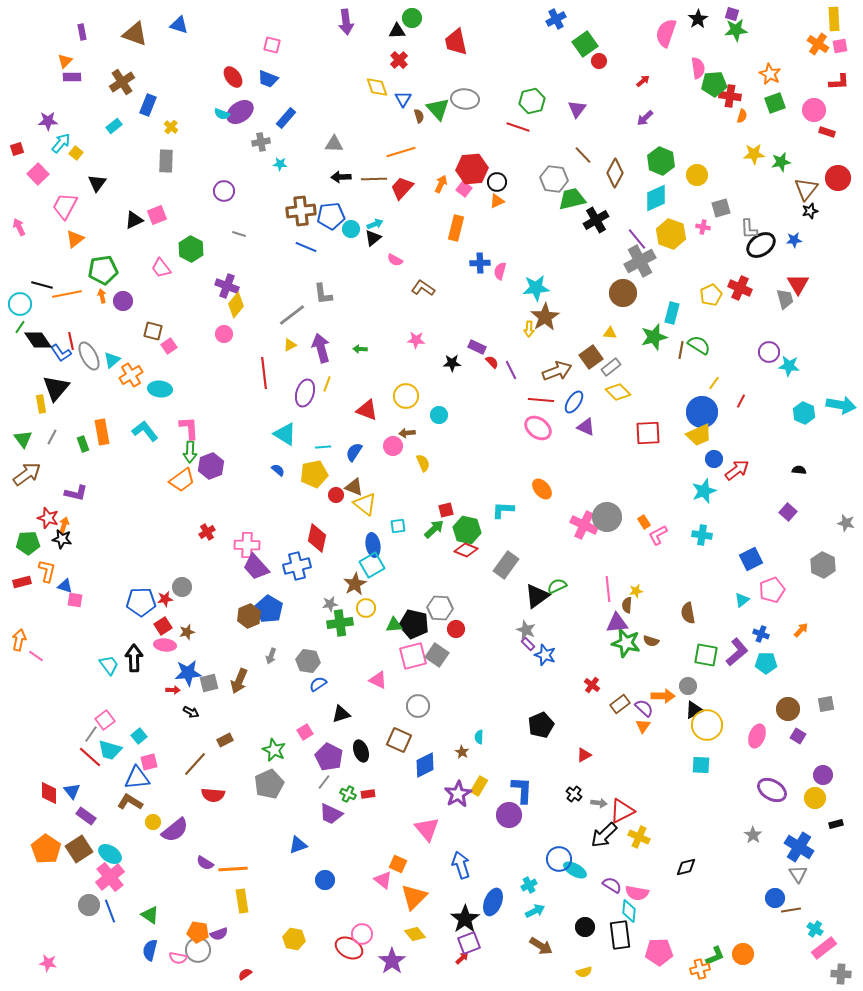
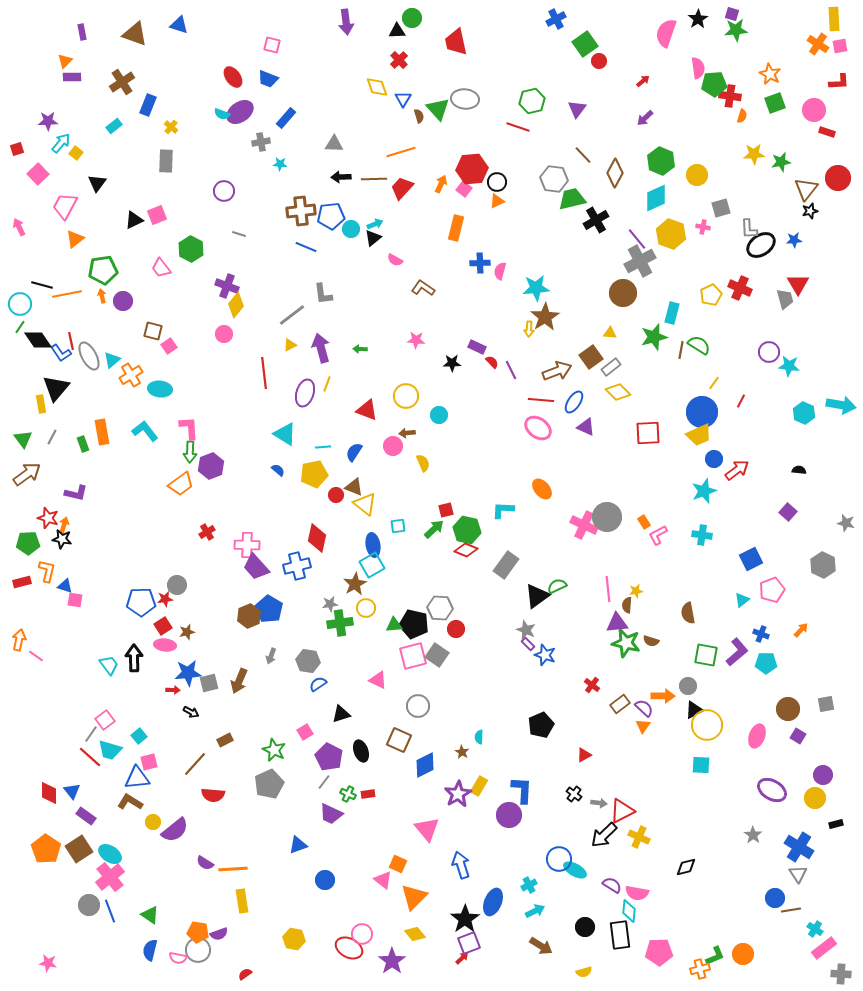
orange trapezoid at (182, 480): moved 1 px left, 4 px down
gray circle at (182, 587): moved 5 px left, 2 px up
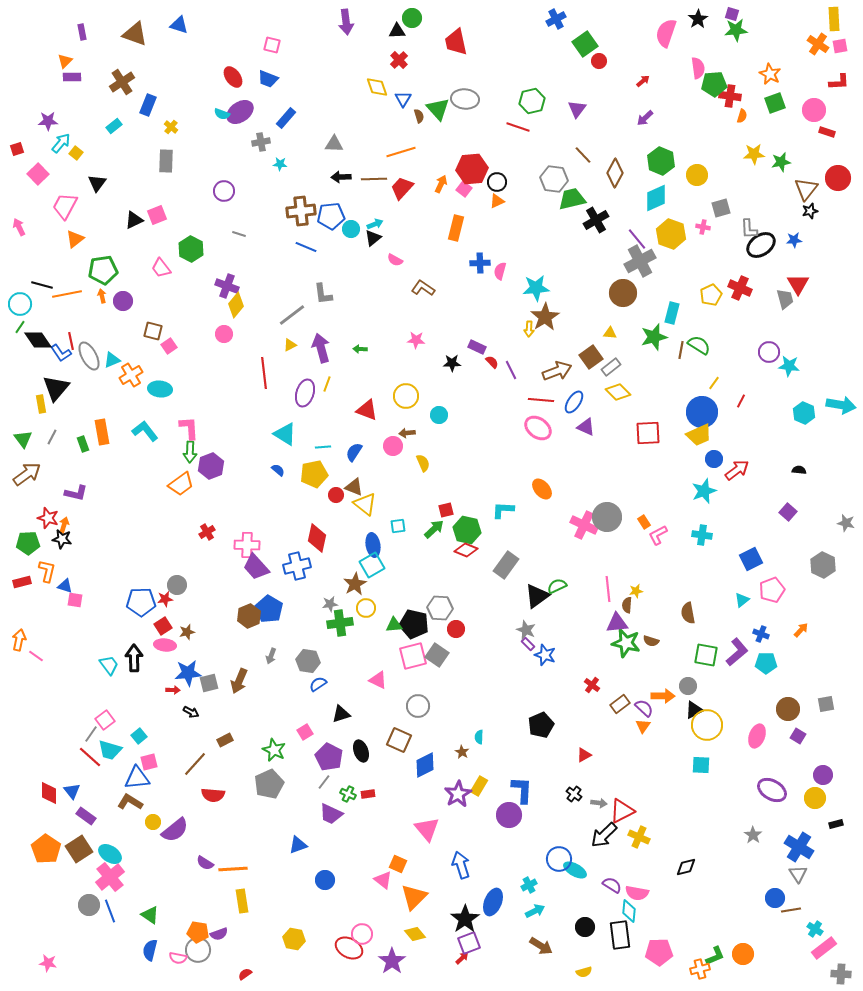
cyan triangle at (112, 360): rotated 18 degrees clockwise
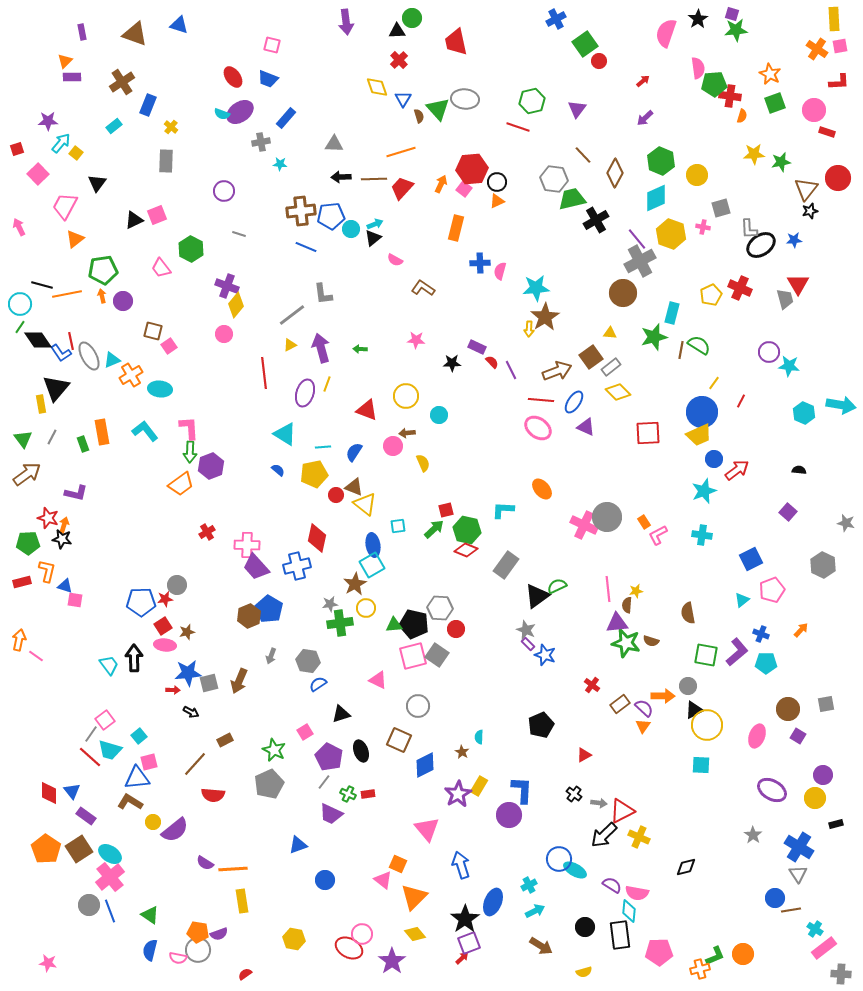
orange cross at (818, 44): moved 1 px left, 5 px down
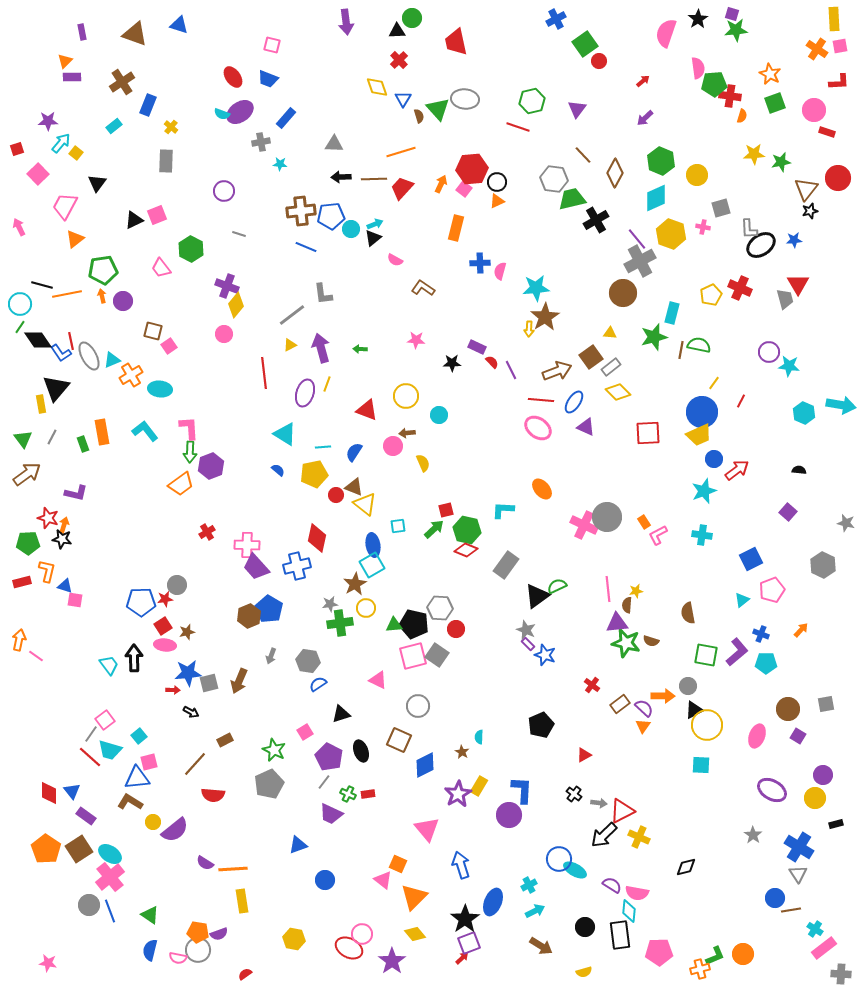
green semicircle at (699, 345): rotated 20 degrees counterclockwise
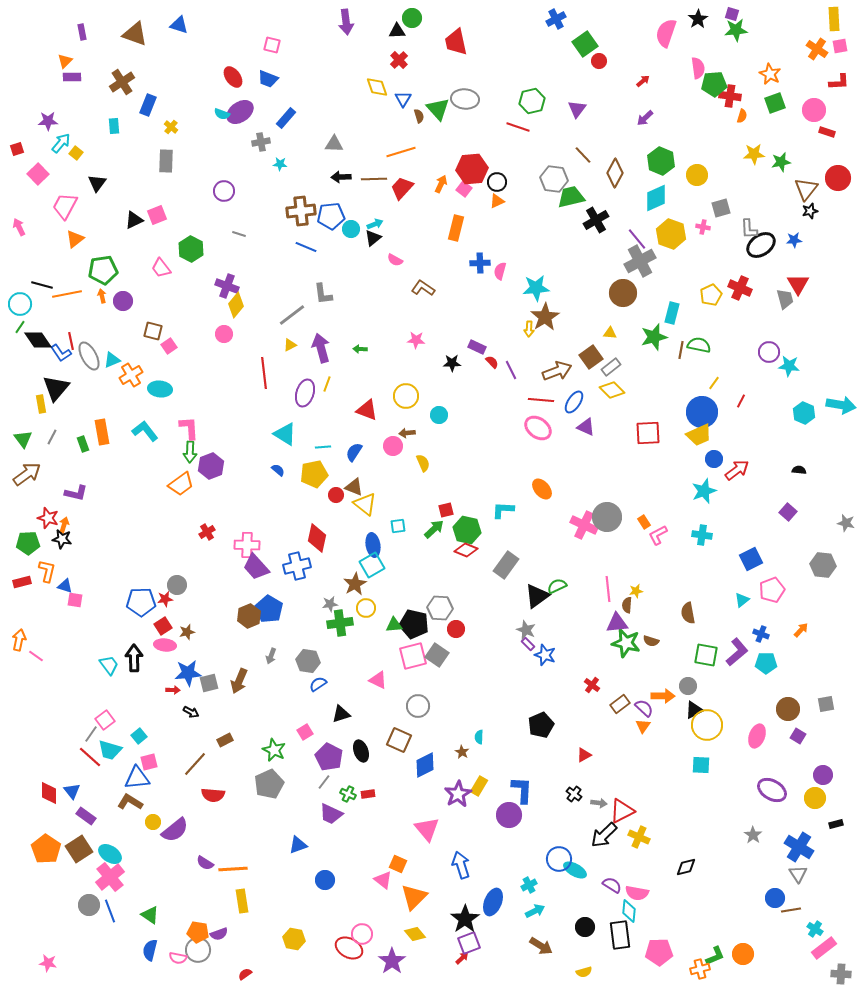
cyan rectangle at (114, 126): rotated 56 degrees counterclockwise
green trapezoid at (572, 199): moved 1 px left, 2 px up
yellow diamond at (618, 392): moved 6 px left, 2 px up
gray hexagon at (823, 565): rotated 20 degrees counterclockwise
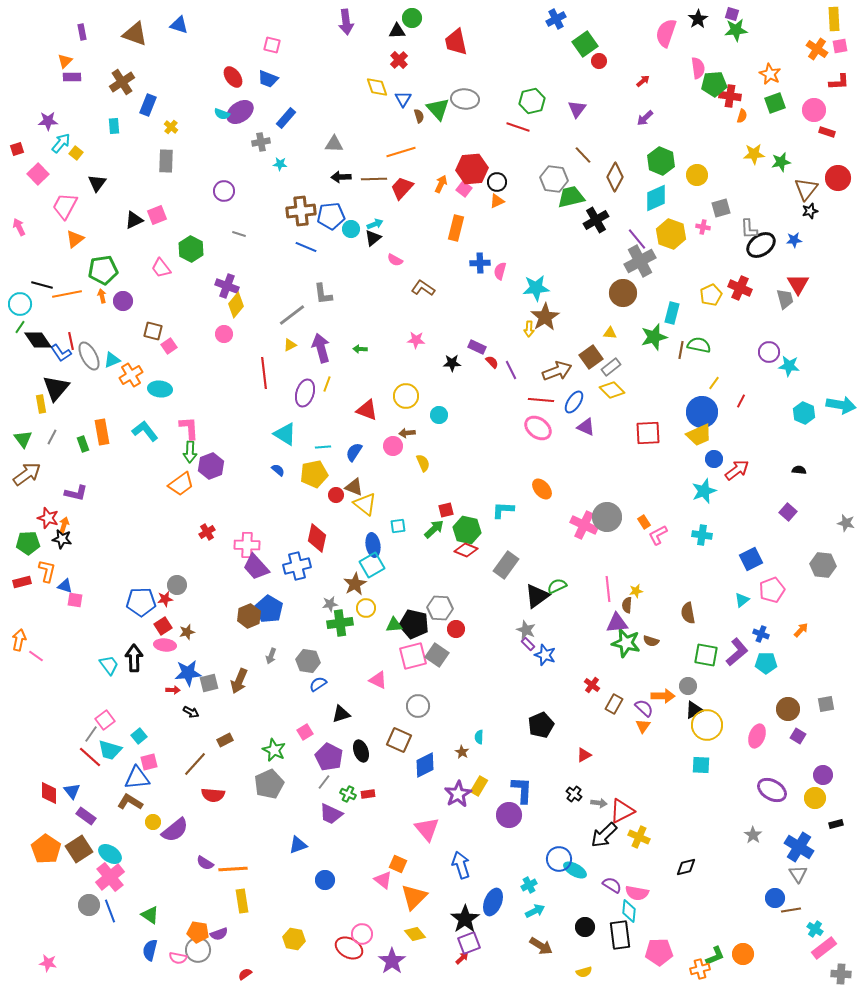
brown diamond at (615, 173): moved 4 px down
brown rectangle at (620, 704): moved 6 px left; rotated 24 degrees counterclockwise
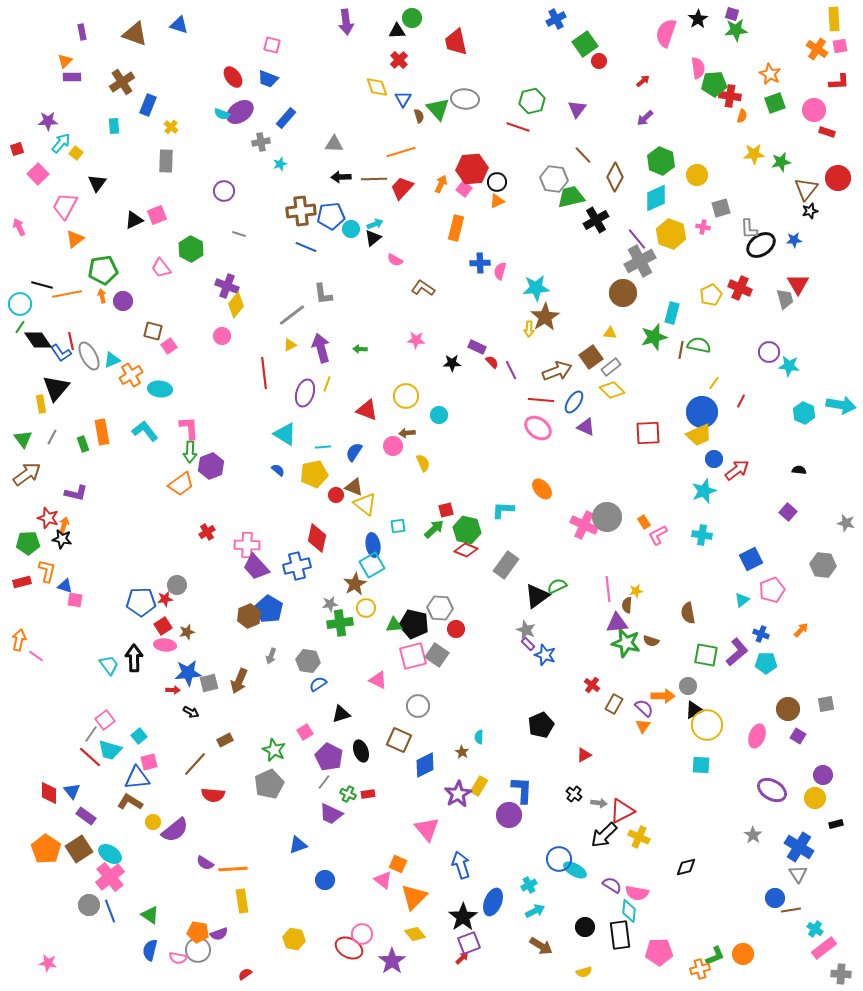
cyan star at (280, 164): rotated 24 degrees counterclockwise
pink circle at (224, 334): moved 2 px left, 2 px down
black star at (465, 919): moved 2 px left, 2 px up
